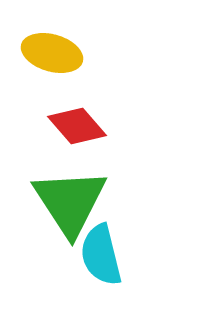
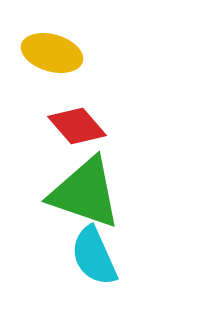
green triangle: moved 15 px right, 9 px up; rotated 38 degrees counterclockwise
cyan semicircle: moved 7 px left, 1 px down; rotated 10 degrees counterclockwise
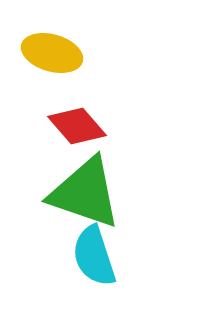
cyan semicircle: rotated 6 degrees clockwise
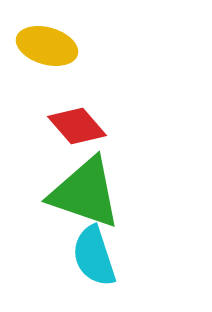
yellow ellipse: moved 5 px left, 7 px up
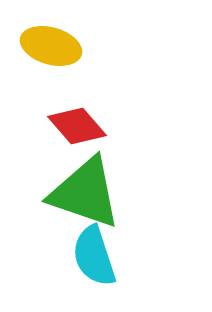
yellow ellipse: moved 4 px right
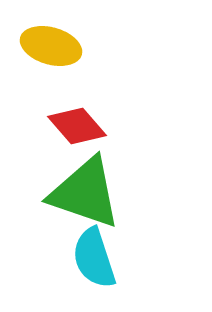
cyan semicircle: moved 2 px down
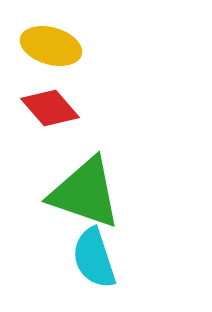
red diamond: moved 27 px left, 18 px up
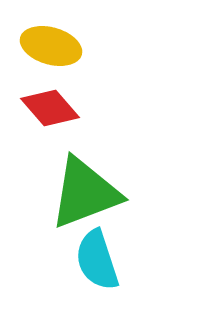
green triangle: rotated 40 degrees counterclockwise
cyan semicircle: moved 3 px right, 2 px down
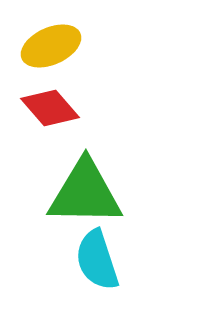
yellow ellipse: rotated 40 degrees counterclockwise
green triangle: rotated 22 degrees clockwise
